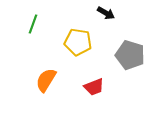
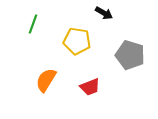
black arrow: moved 2 px left
yellow pentagon: moved 1 px left, 1 px up
red trapezoid: moved 4 px left
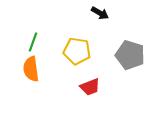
black arrow: moved 4 px left
green line: moved 18 px down
yellow pentagon: moved 10 px down
orange semicircle: moved 15 px left, 11 px up; rotated 40 degrees counterclockwise
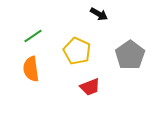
black arrow: moved 1 px left, 1 px down
green line: moved 6 px up; rotated 36 degrees clockwise
yellow pentagon: rotated 16 degrees clockwise
gray pentagon: rotated 20 degrees clockwise
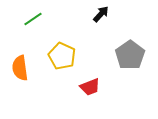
black arrow: moved 2 px right; rotated 78 degrees counterclockwise
green line: moved 17 px up
yellow pentagon: moved 15 px left, 5 px down
orange semicircle: moved 11 px left, 1 px up
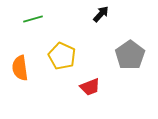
green line: rotated 18 degrees clockwise
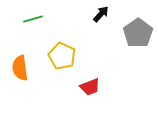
gray pentagon: moved 8 px right, 22 px up
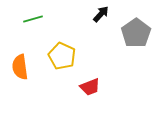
gray pentagon: moved 2 px left
orange semicircle: moved 1 px up
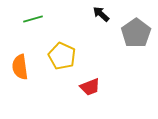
black arrow: rotated 90 degrees counterclockwise
